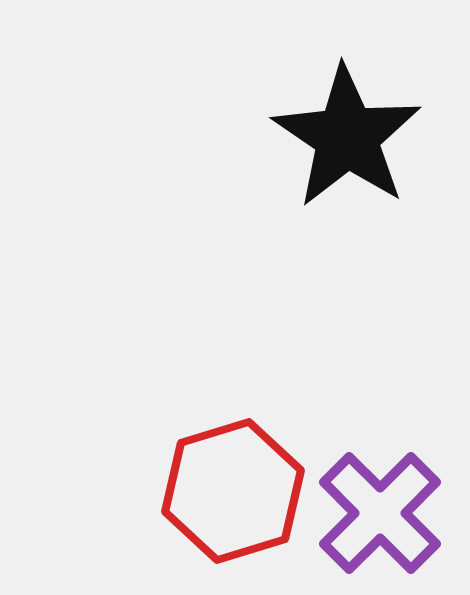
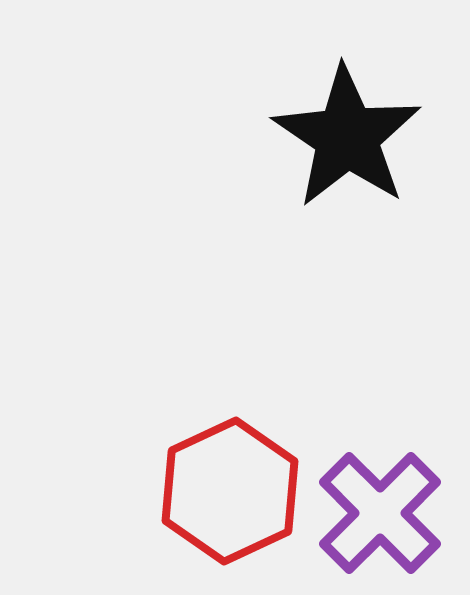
red hexagon: moved 3 px left; rotated 8 degrees counterclockwise
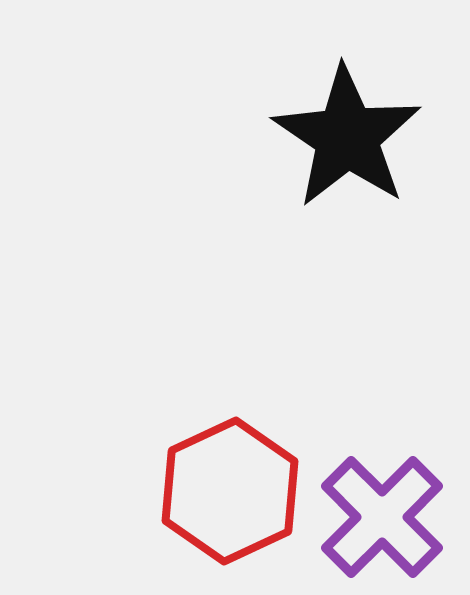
purple cross: moved 2 px right, 4 px down
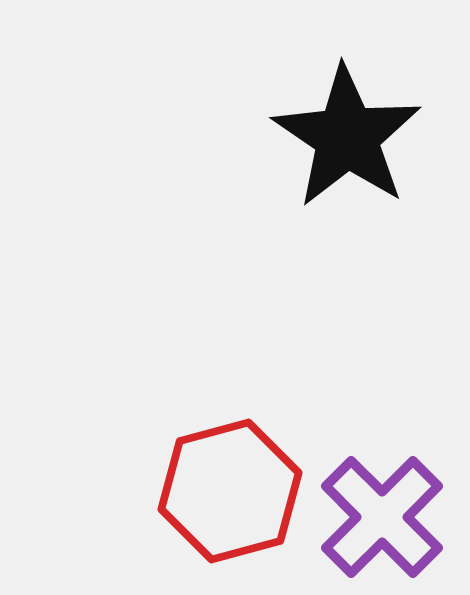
red hexagon: rotated 10 degrees clockwise
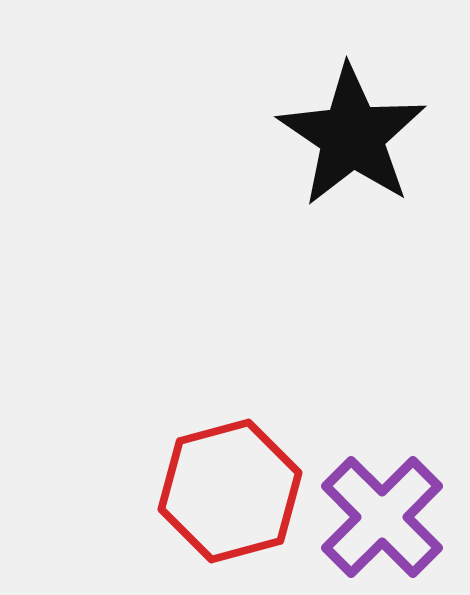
black star: moved 5 px right, 1 px up
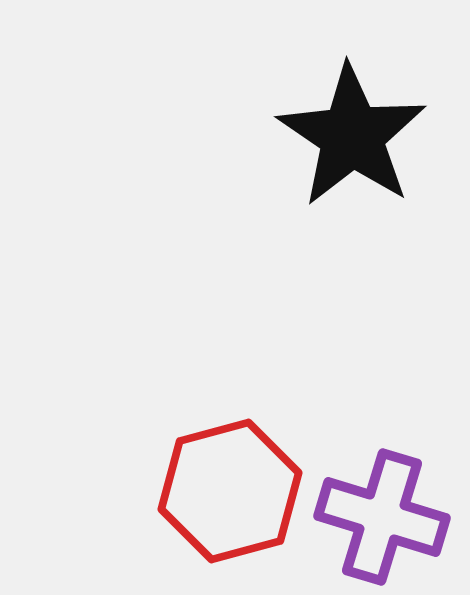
purple cross: rotated 28 degrees counterclockwise
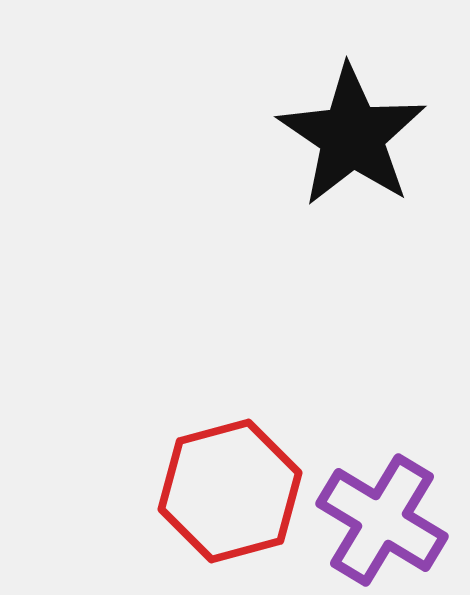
purple cross: moved 3 px down; rotated 14 degrees clockwise
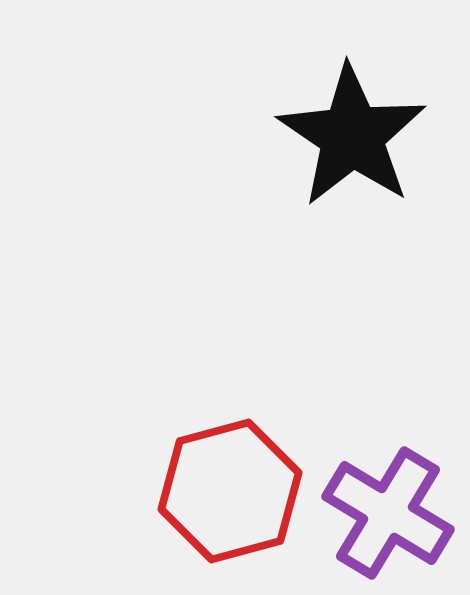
purple cross: moved 6 px right, 7 px up
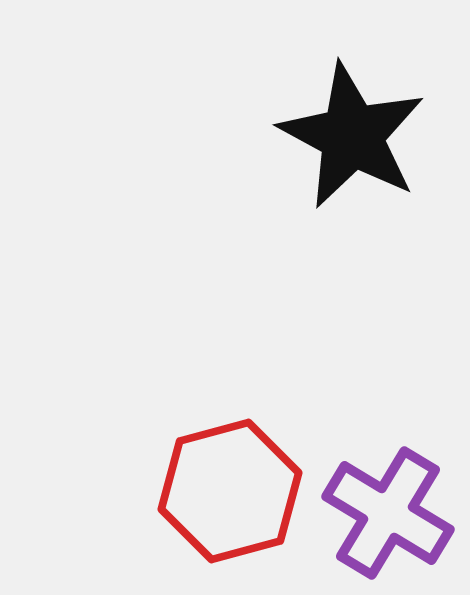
black star: rotated 6 degrees counterclockwise
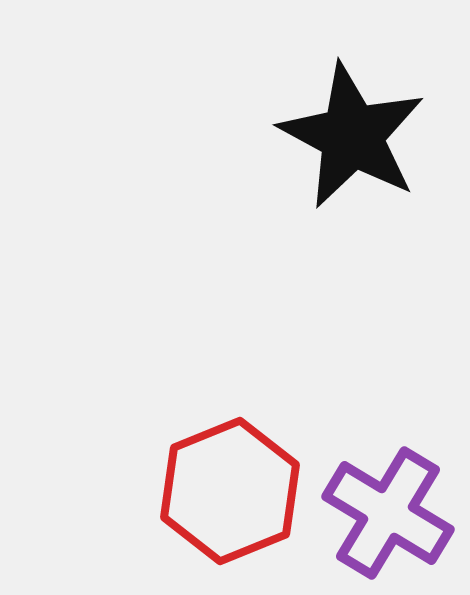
red hexagon: rotated 7 degrees counterclockwise
